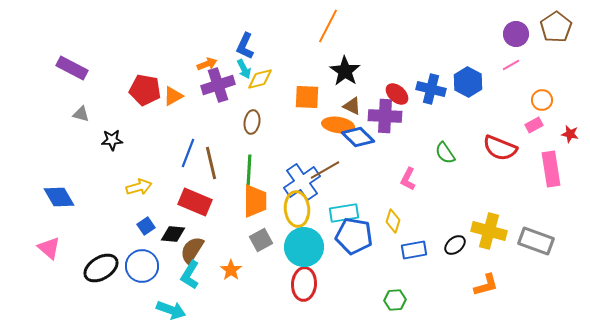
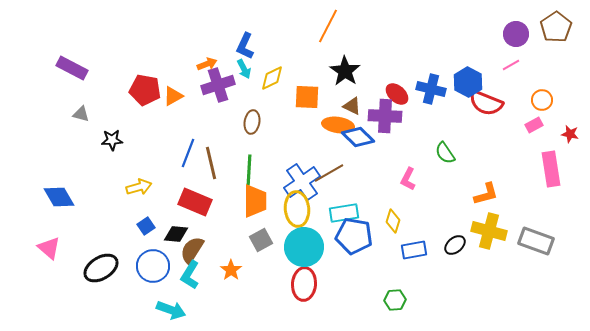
yellow diamond at (260, 79): moved 12 px right, 1 px up; rotated 12 degrees counterclockwise
red semicircle at (500, 148): moved 14 px left, 45 px up
brown line at (325, 170): moved 4 px right, 3 px down
black diamond at (173, 234): moved 3 px right
blue circle at (142, 266): moved 11 px right
orange L-shape at (486, 285): moved 91 px up
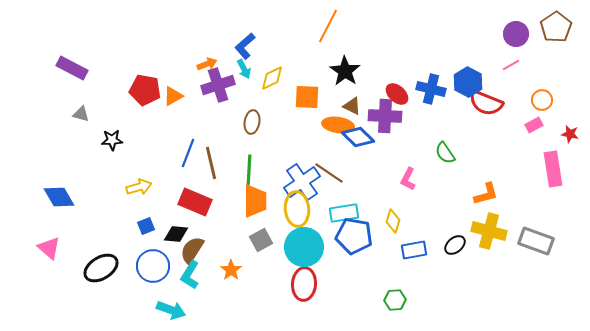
blue L-shape at (245, 46): rotated 24 degrees clockwise
pink rectangle at (551, 169): moved 2 px right
brown line at (329, 173): rotated 64 degrees clockwise
blue square at (146, 226): rotated 12 degrees clockwise
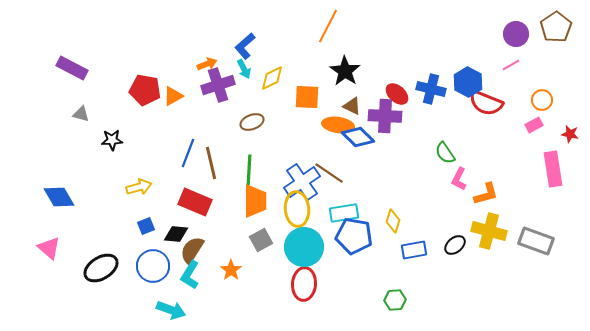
brown ellipse at (252, 122): rotated 60 degrees clockwise
pink L-shape at (408, 179): moved 51 px right
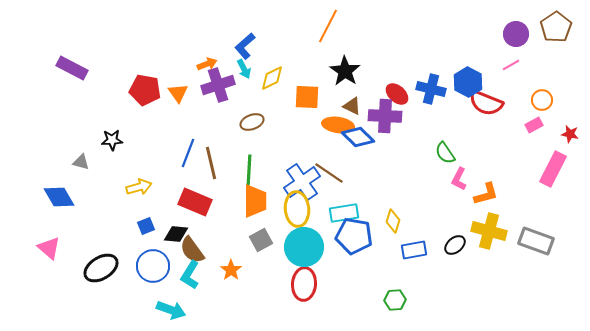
orange triangle at (173, 96): moved 5 px right, 3 px up; rotated 35 degrees counterclockwise
gray triangle at (81, 114): moved 48 px down
pink rectangle at (553, 169): rotated 36 degrees clockwise
brown semicircle at (192, 250): rotated 68 degrees counterclockwise
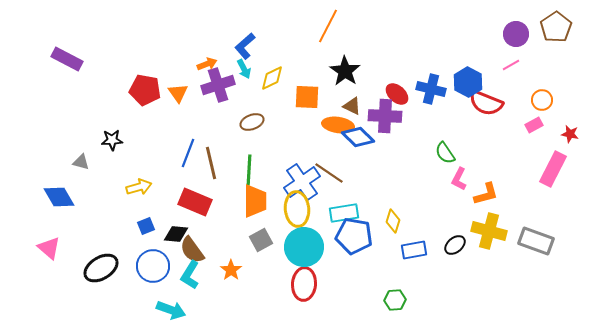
purple rectangle at (72, 68): moved 5 px left, 9 px up
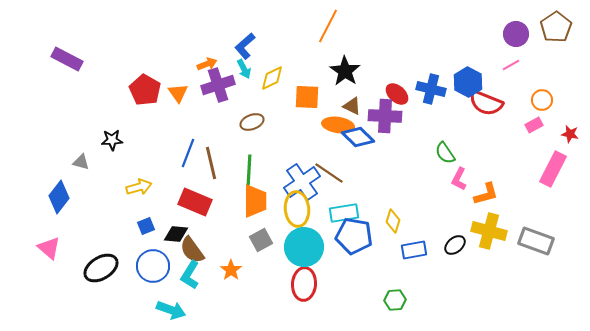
red pentagon at (145, 90): rotated 20 degrees clockwise
blue diamond at (59, 197): rotated 68 degrees clockwise
